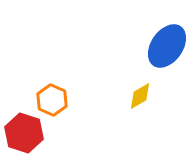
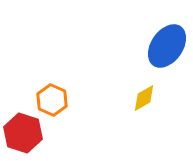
yellow diamond: moved 4 px right, 2 px down
red hexagon: moved 1 px left
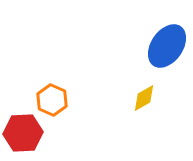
red hexagon: rotated 21 degrees counterclockwise
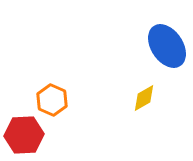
blue ellipse: rotated 69 degrees counterclockwise
red hexagon: moved 1 px right, 2 px down
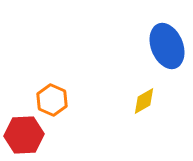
blue ellipse: rotated 12 degrees clockwise
yellow diamond: moved 3 px down
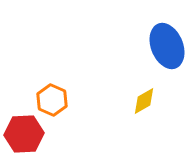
red hexagon: moved 1 px up
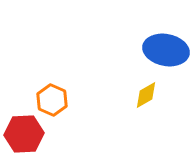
blue ellipse: moved 1 px left, 4 px down; rotated 57 degrees counterclockwise
yellow diamond: moved 2 px right, 6 px up
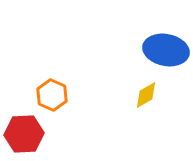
orange hexagon: moved 5 px up
